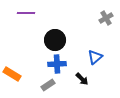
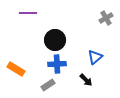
purple line: moved 2 px right
orange rectangle: moved 4 px right, 5 px up
black arrow: moved 4 px right, 1 px down
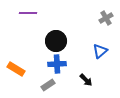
black circle: moved 1 px right, 1 px down
blue triangle: moved 5 px right, 6 px up
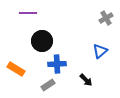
black circle: moved 14 px left
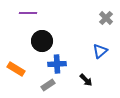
gray cross: rotated 16 degrees counterclockwise
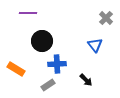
blue triangle: moved 5 px left, 6 px up; rotated 28 degrees counterclockwise
